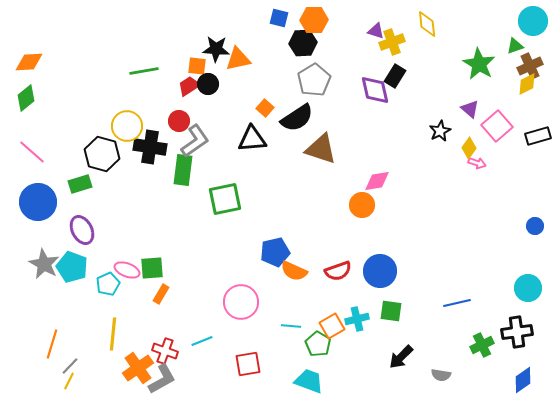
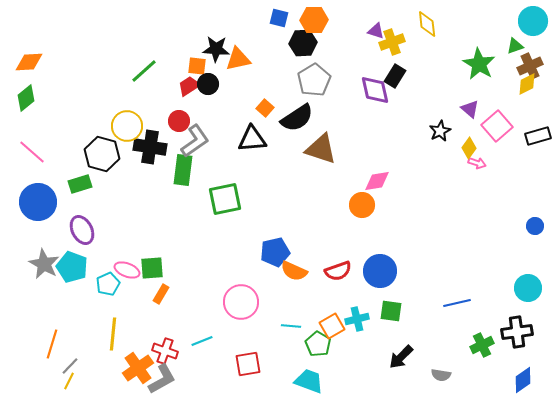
green line at (144, 71): rotated 32 degrees counterclockwise
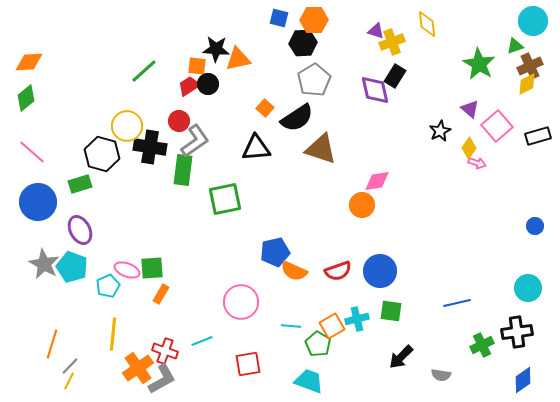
black triangle at (252, 139): moved 4 px right, 9 px down
purple ellipse at (82, 230): moved 2 px left
cyan pentagon at (108, 284): moved 2 px down
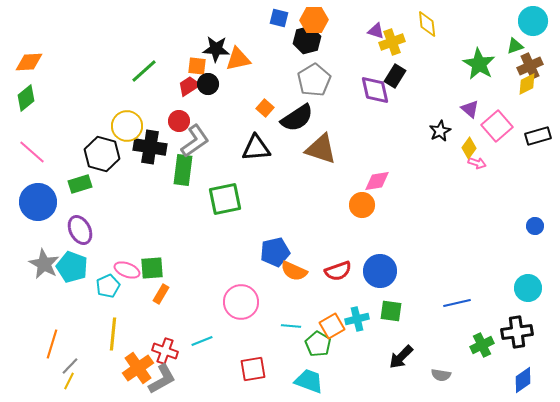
black hexagon at (303, 43): moved 4 px right, 3 px up; rotated 12 degrees counterclockwise
red square at (248, 364): moved 5 px right, 5 px down
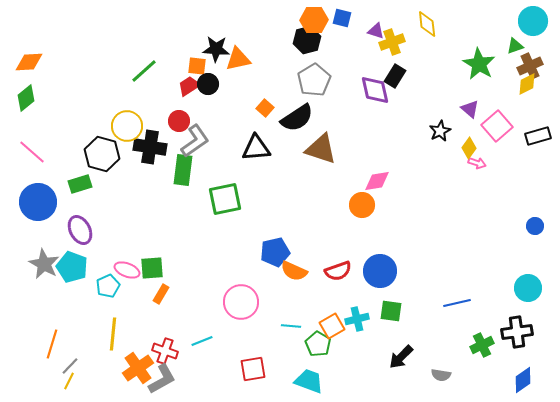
blue square at (279, 18): moved 63 px right
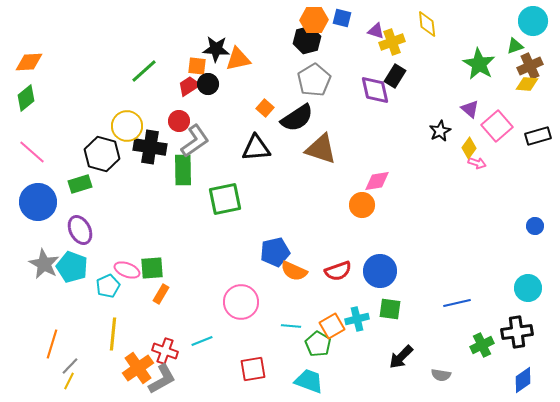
yellow diamond at (527, 84): rotated 30 degrees clockwise
green rectangle at (183, 170): rotated 8 degrees counterclockwise
green square at (391, 311): moved 1 px left, 2 px up
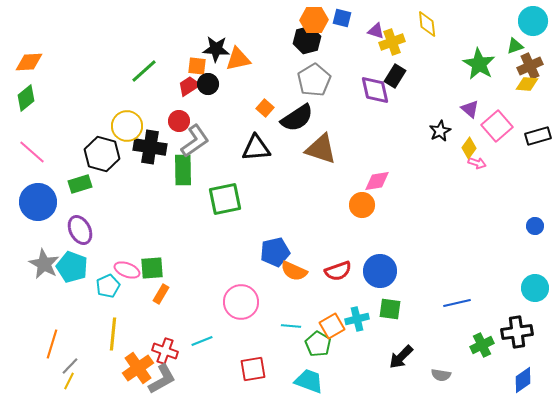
cyan circle at (528, 288): moved 7 px right
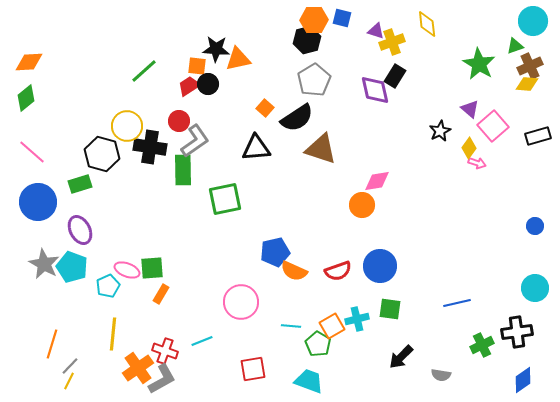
pink square at (497, 126): moved 4 px left
blue circle at (380, 271): moved 5 px up
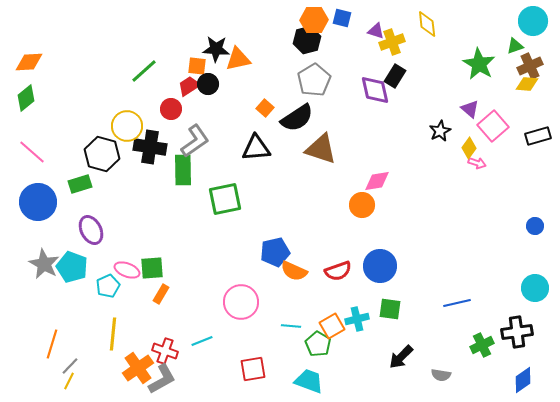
red circle at (179, 121): moved 8 px left, 12 px up
purple ellipse at (80, 230): moved 11 px right
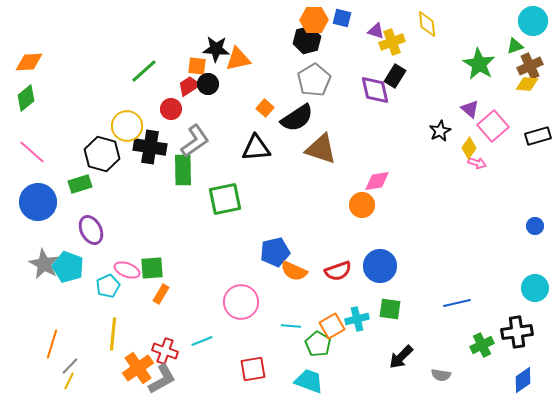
cyan pentagon at (72, 267): moved 4 px left
